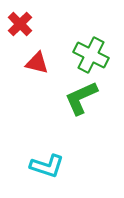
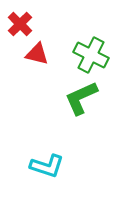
red triangle: moved 9 px up
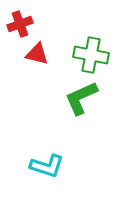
red cross: rotated 25 degrees clockwise
green cross: rotated 16 degrees counterclockwise
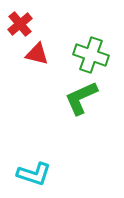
red cross: rotated 20 degrees counterclockwise
green cross: rotated 8 degrees clockwise
cyan L-shape: moved 13 px left, 8 px down
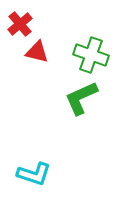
red triangle: moved 2 px up
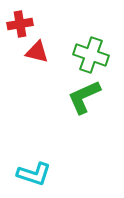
red cross: rotated 30 degrees clockwise
green L-shape: moved 3 px right, 1 px up
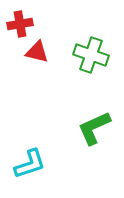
green L-shape: moved 10 px right, 31 px down
cyan L-shape: moved 4 px left, 10 px up; rotated 36 degrees counterclockwise
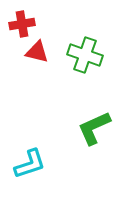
red cross: moved 2 px right
green cross: moved 6 px left
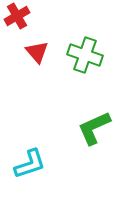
red cross: moved 5 px left, 8 px up; rotated 20 degrees counterclockwise
red triangle: rotated 35 degrees clockwise
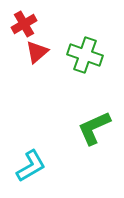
red cross: moved 7 px right, 8 px down
red triangle: rotated 30 degrees clockwise
cyan L-shape: moved 1 px right, 2 px down; rotated 12 degrees counterclockwise
